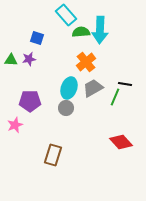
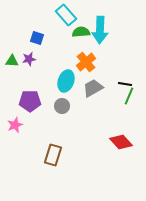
green triangle: moved 1 px right, 1 px down
cyan ellipse: moved 3 px left, 7 px up
green line: moved 14 px right, 1 px up
gray circle: moved 4 px left, 2 px up
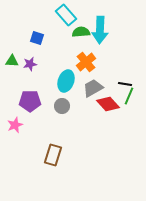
purple star: moved 1 px right, 5 px down
red diamond: moved 13 px left, 38 px up
